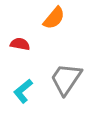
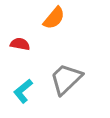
gray trapezoid: rotated 12 degrees clockwise
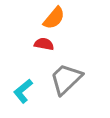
red semicircle: moved 24 px right
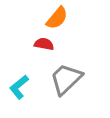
orange semicircle: moved 3 px right
cyan L-shape: moved 4 px left, 4 px up
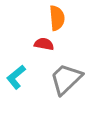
orange semicircle: rotated 45 degrees counterclockwise
cyan L-shape: moved 3 px left, 10 px up
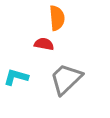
cyan L-shape: rotated 55 degrees clockwise
